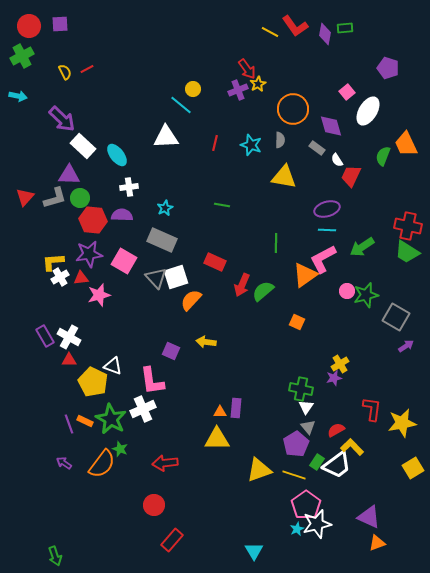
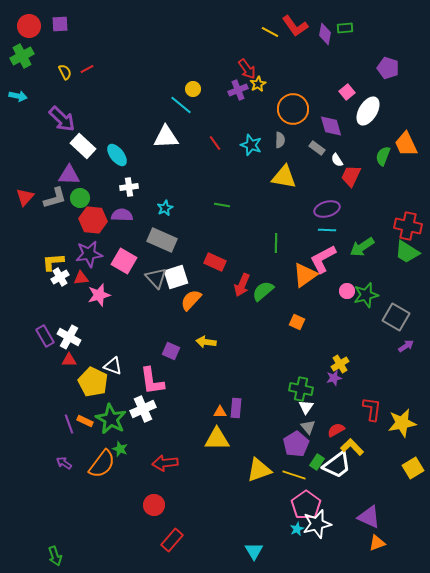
red line at (215, 143): rotated 49 degrees counterclockwise
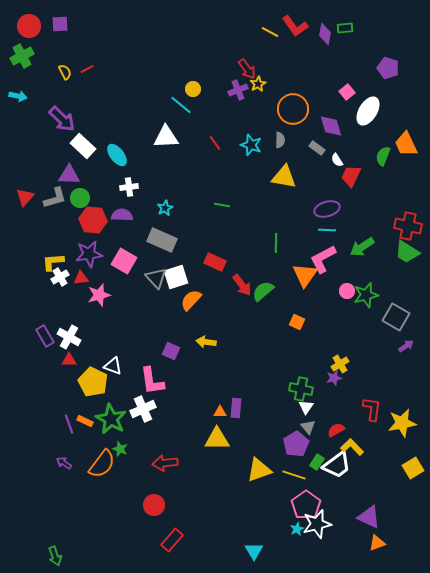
orange triangle at (305, 275): rotated 20 degrees counterclockwise
red arrow at (242, 285): rotated 60 degrees counterclockwise
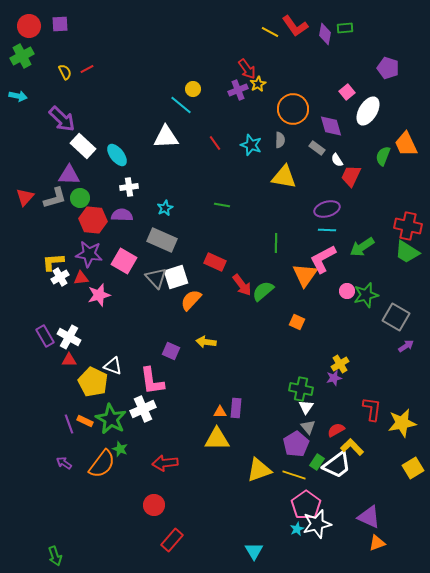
purple star at (89, 254): rotated 16 degrees clockwise
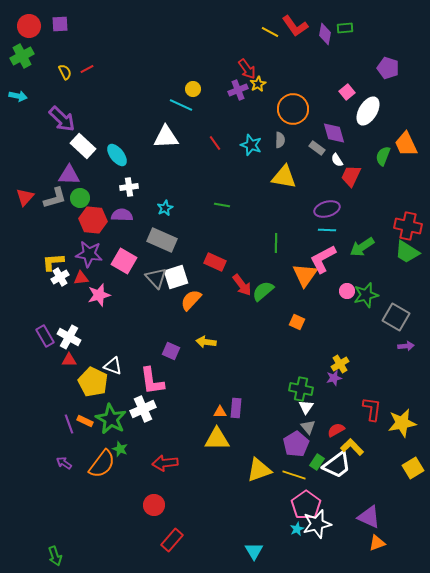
cyan line at (181, 105): rotated 15 degrees counterclockwise
purple diamond at (331, 126): moved 3 px right, 7 px down
purple arrow at (406, 346): rotated 28 degrees clockwise
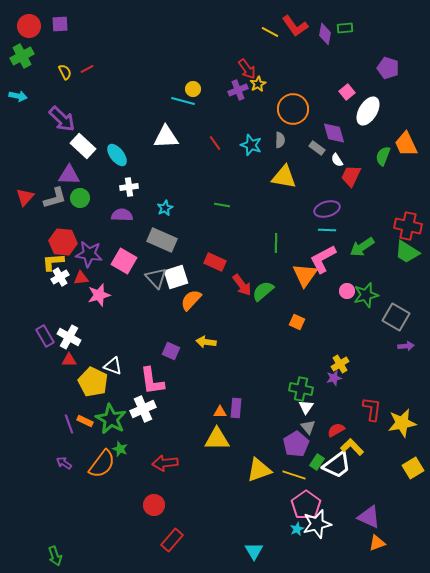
cyan line at (181, 105): moved 2 px right, 4 px up; rotated 10 degrees counterclockwise
red hexagon at (93, 220): moved 30 px left, 22 px down
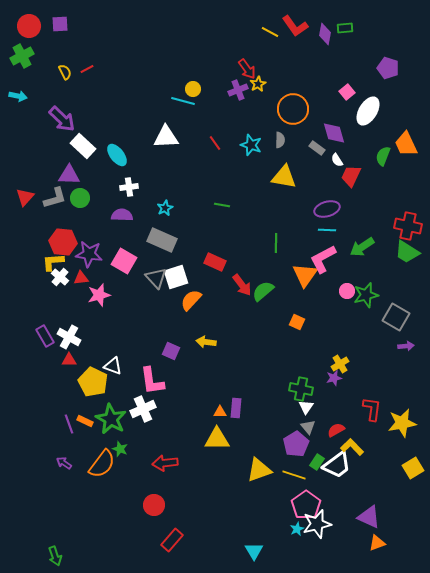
white cross at (60, 277): rotated 18 degrees counterclockwise
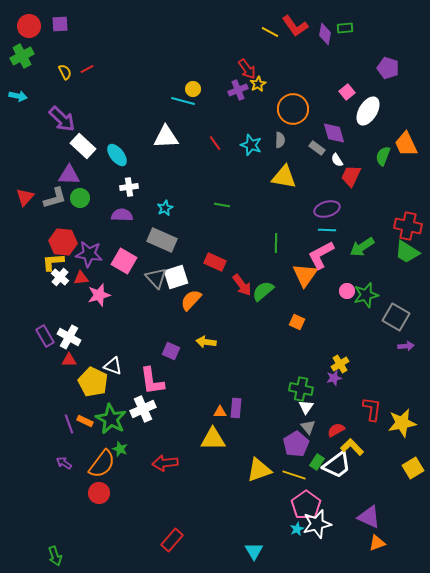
pink L-shape at (323, 259): moved 2 px left, 4 px up
yellow triangle at (217, 439): moved 4 px left
red circle at (154, 505): moved 55 px left, 12 px up
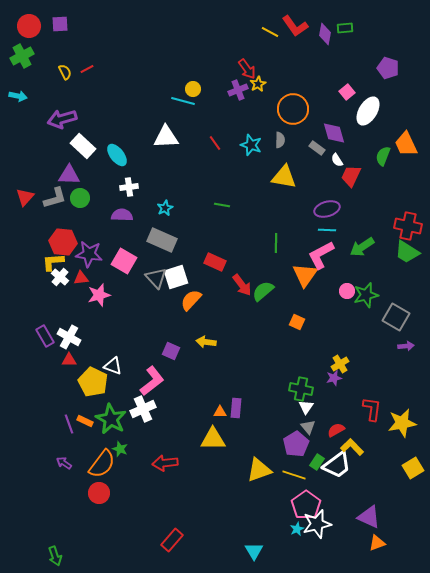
purple arrow at (62, 119): rotated 120 degrees clockwise
pink L-shape at (152, 381): rotated 120 degrees counterclockwise
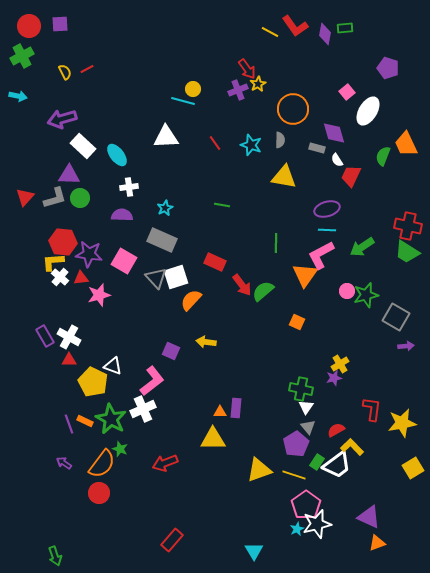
gray rectangle at (317, 148): rotated 21 degrees counterclockwise
red arrow at (165, 463): rotated 15 degrees counterclockwise
